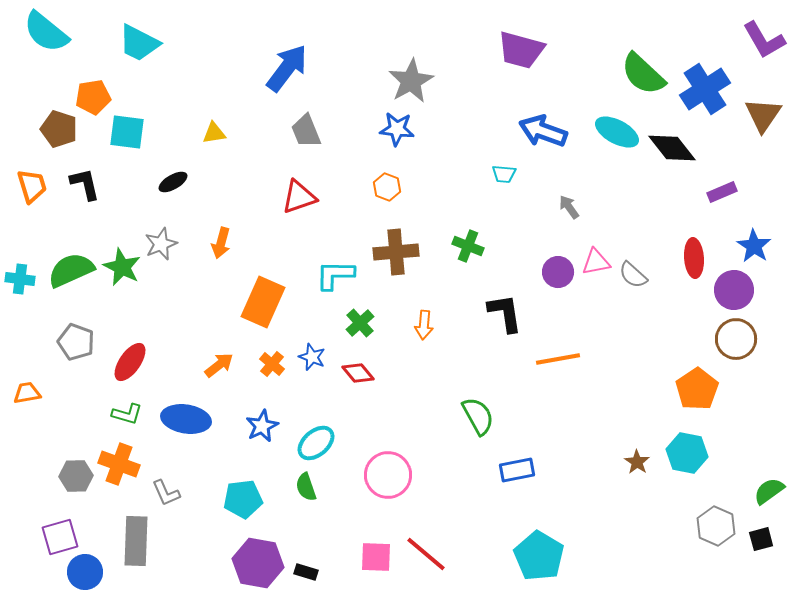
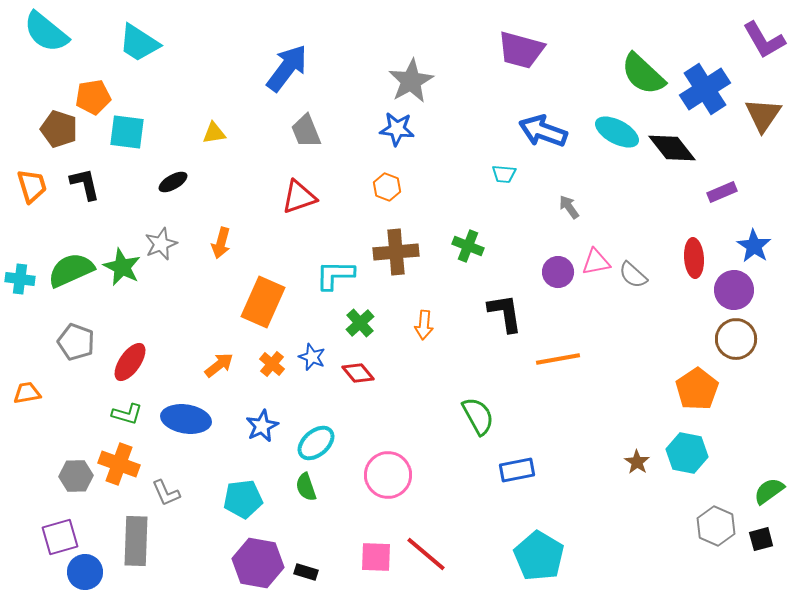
cyan trapezoid at (139, 43): rotated 6 degrees clockwise
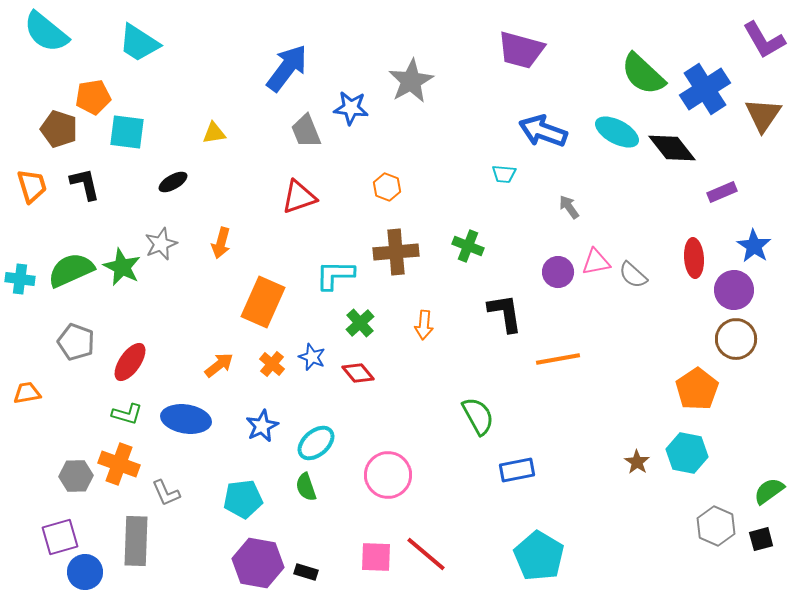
blue star at (397, 129): moved 46 px left, 21 px up
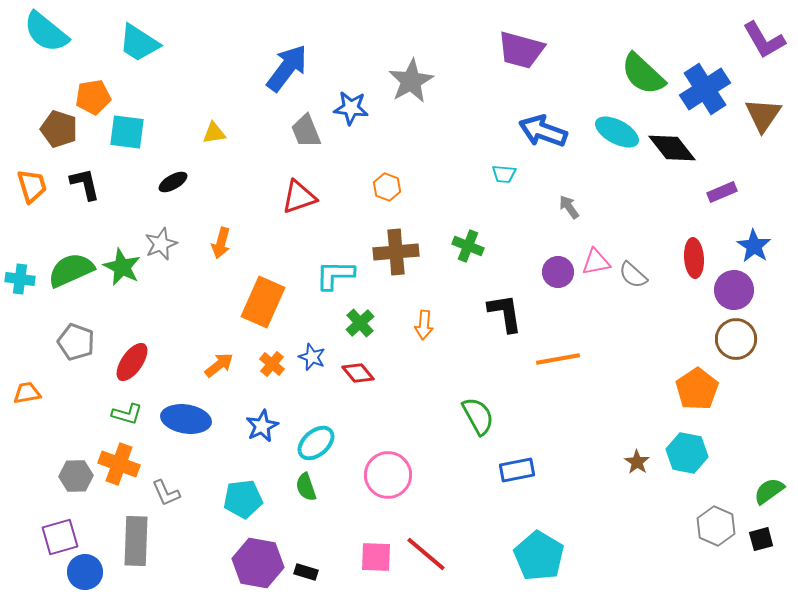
red ellipse at (130, 362): moved 2 px right
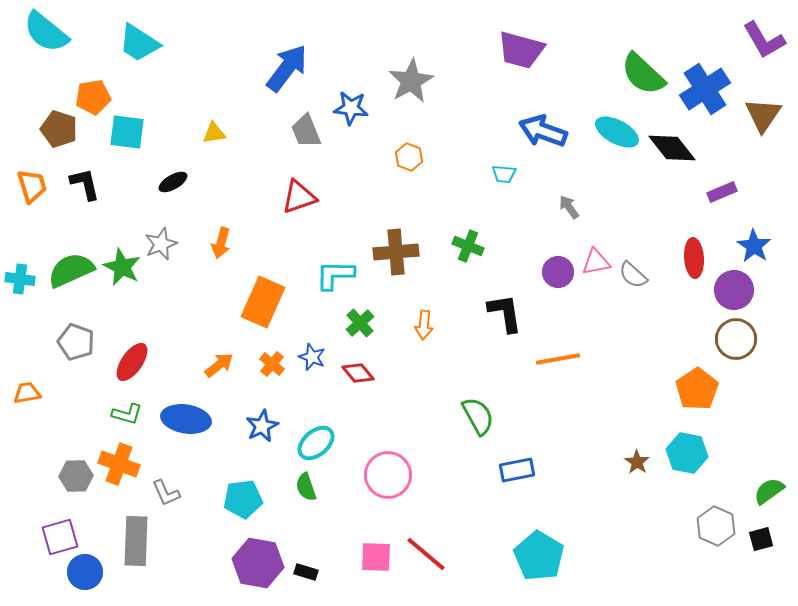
orange hexagon at (387, 187): moved 22 px right, 30 px up
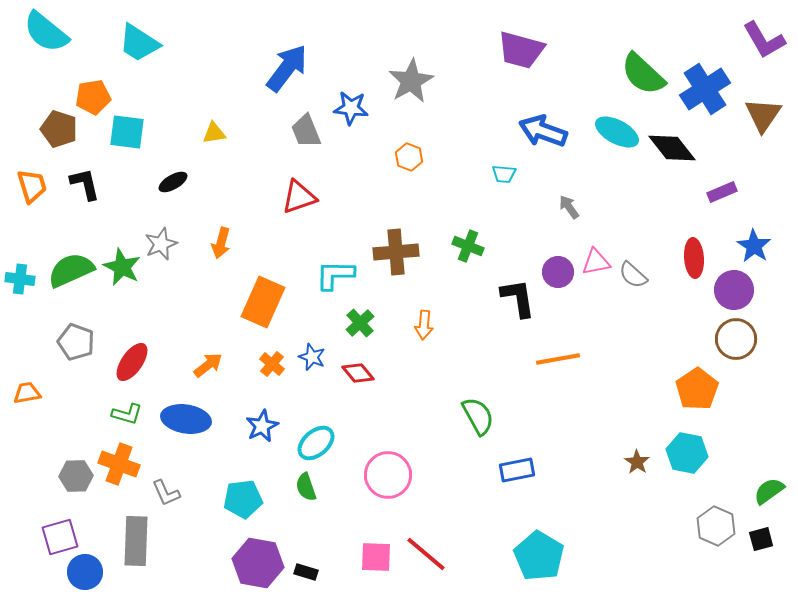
black L-shape at (505, 313): moved 13 px right, 15 px up
orange arrow at (219, 365): moved 11 px left
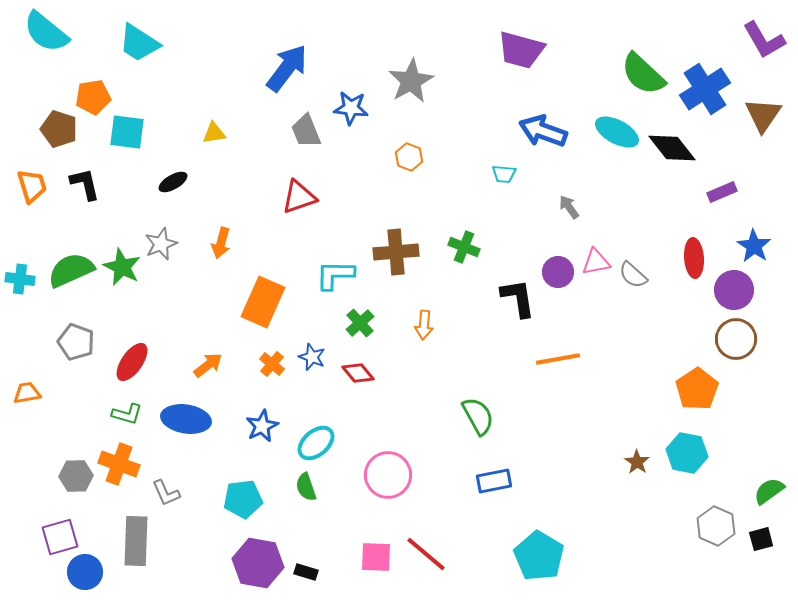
green cross at (468, 246): moved 4 px left, 1 px down
blue rectangle at (517, 470): moved 23 px left, 11 px down
